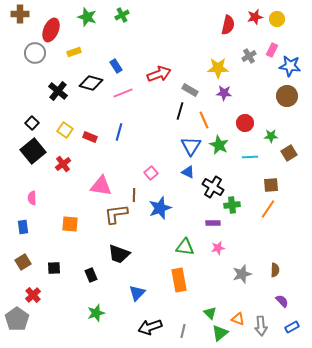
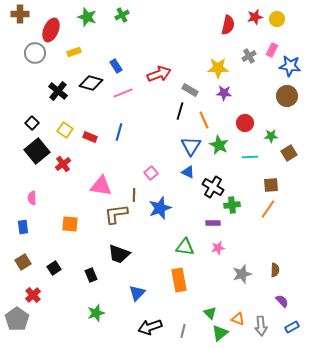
black square at (33, 151): moved 4 px right
black square at (54, 268): rotated 32 degrees counterclockwise
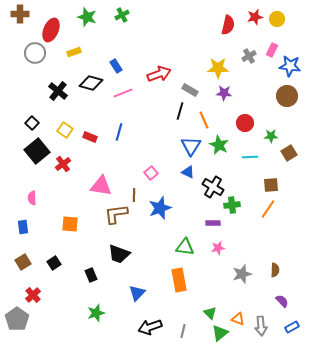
black square at (54, 268): moved 5 px up
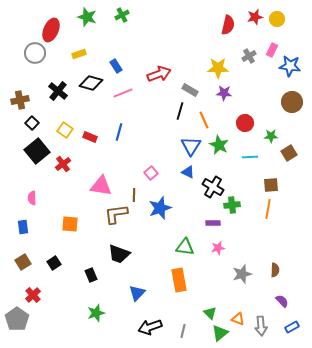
brown cross at (20, 14): moved 86 px down; rotated 12 degrees counterclockwise
yellow rectangle at (74, 52): moved 5 px right, 2 px down
brown circle at (287, 96): moved 5 px right, 6 px down
orange line at (268, 209): rotated 24 degrees counterclockwise
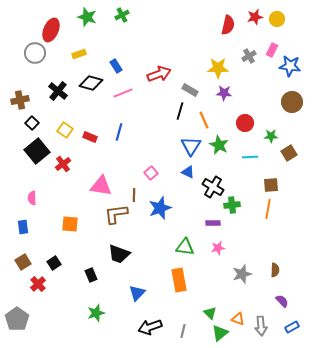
red cross at (33, 295): moved 5 px right, 11 px up
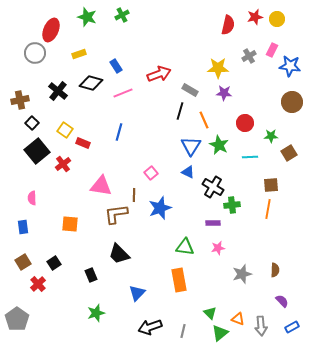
red rectangle at (90, 137): moved 7 px left, 6 px down
black trapezoid at (119, 254): rotated 25 degrees clockwise
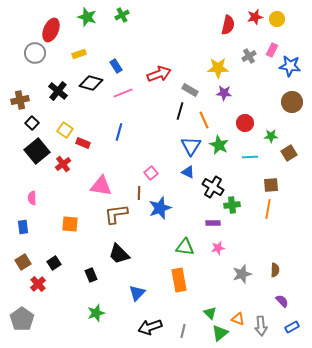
brown line at (134, 195): moved 5 px right, 2 px up
gray pentagon at (17, 319): moved 5 px right
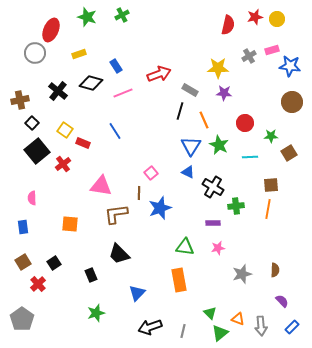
pink rectangle at (272, 50): rotated 48 degrees clockwise
blue line at (119, 132): moved 4 px left, 1 px up; rotated 48 degrees counterclockwise
green cross at (232, 205): moved 4 px right, 1 px down
blue rectangle at (292, 327): rotated 16 degrees counterclockwise
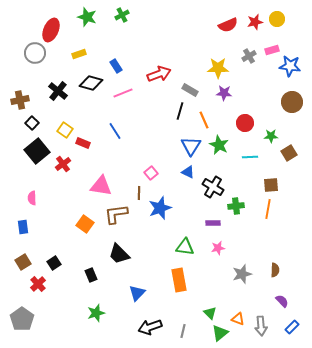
red star at (255, 17): moved 5 px down
red semicircle at (228, 25): rotated 54 degrees clockwise
orange square at (70, 224): moved 15 px right; rotated 30 degrees clockwise
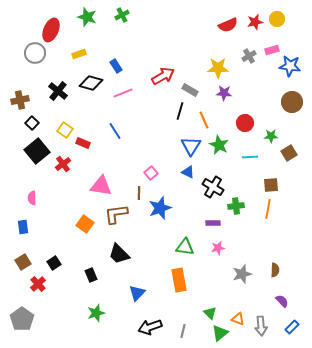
red arrow at (159, 74): moved 4 px right, 2 px down; rotated 10 degrees counterclockwise
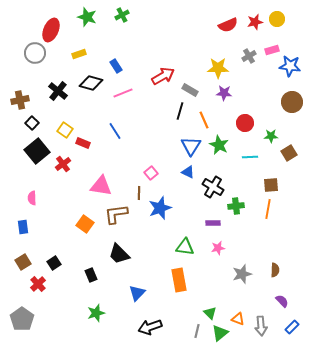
gray line at (183, 331): moved 14 px right
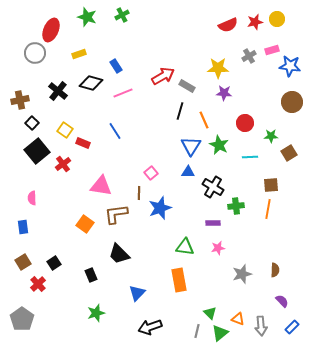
gray rectangle at (190, 90): moved 3 px left, 4 px up
blue triangle at (188, 172): rotated 24 degrees counterclockwise
